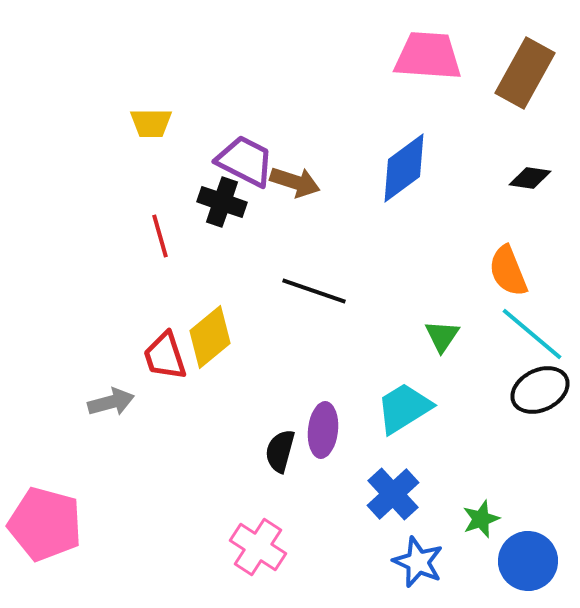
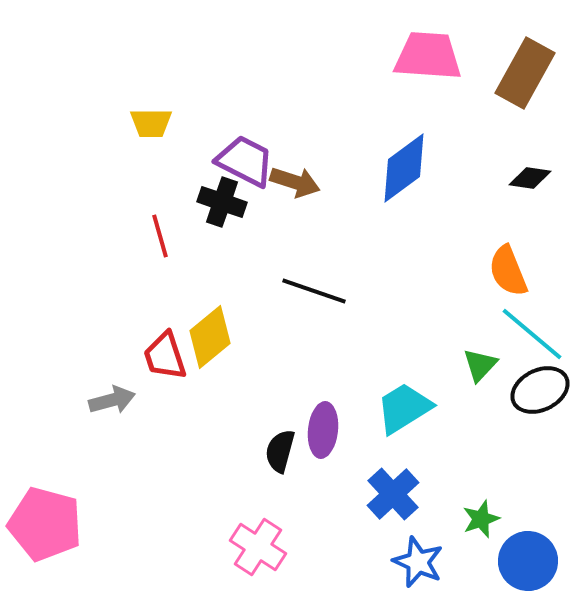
green triangle: moved 38 px right, 29 px down; rotated 9 degrees clockwise
gray arrow: moved 1 px right, 2 px up
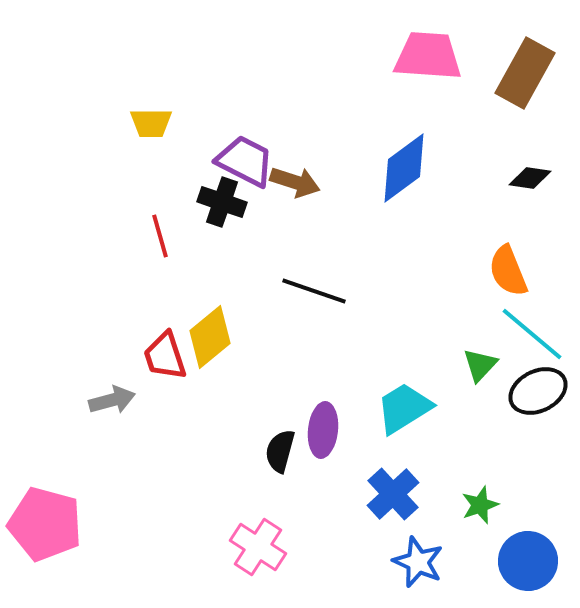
black ellipse: moved 2 px left, 1 px down
green star: moved 1 px left, 14 px up
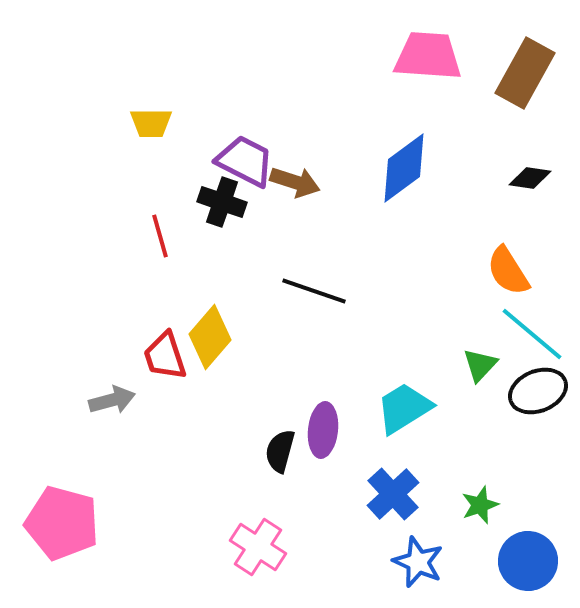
orange semicircle: rotated 10 degrees counterclockwise
yellow diamond: rotated 10 degrees counterclockwise
black ellipse: rotated 4 degrees clockwise
pink pentagon: moved 17 px right, 1 px up
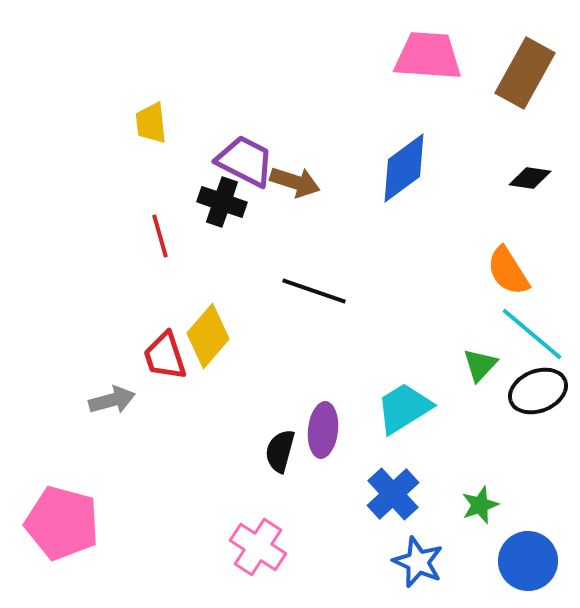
yellow trapezoid: rotated 84 degrees clockwise
yellow diamond: moved 2 px left, 1 px up
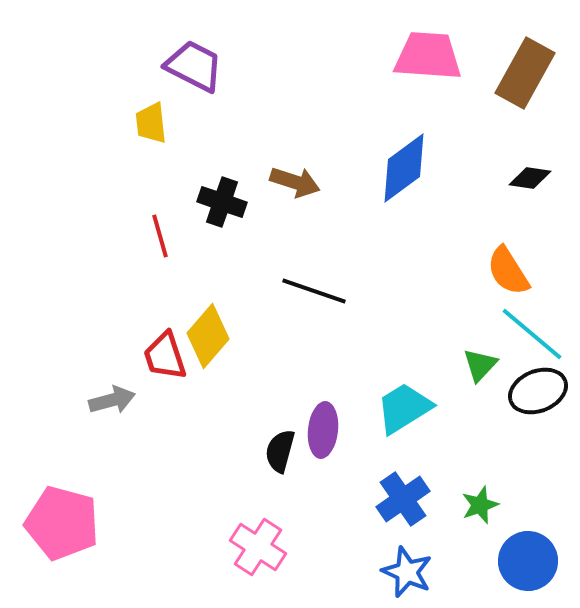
purple trapezoid: moved 51 px left, 95 px up
blue cross: moved 10 px right, 5 px down; rotated 8 degrees clockwise
blue star: moved 11 px left, 10 px down
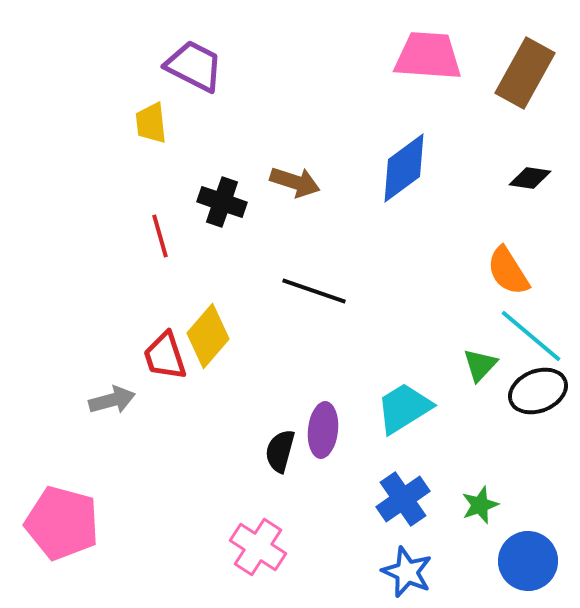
cyan line: moved 1 px left, 2 px down
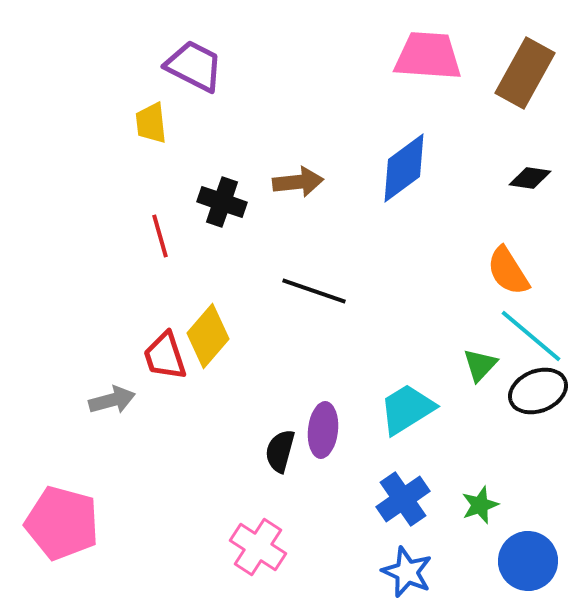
brown arrow: moved 3 px right; rotated 24 degrees counterclockwise
cyan trapezoid: moved 3 px right, 1 px down
